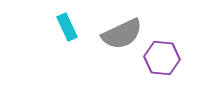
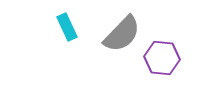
gray semicircle: rotated 21 degrees counterclockwise
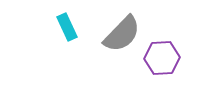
purple hexagon: rotated 8 degrees counterclockwise
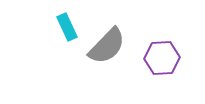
gray semicircle: moved 15 px left, 12 px down
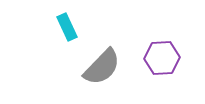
gray semicircle: moved 5 px left, 21 px down
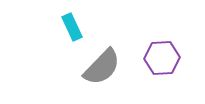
cyan rectangle: moved 5 px right
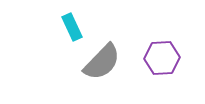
gray semicircle: moved 5 px up
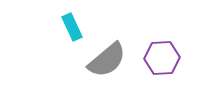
gray semicircle: moved 5 px right, 2 px up; rotated 6 degrees clockwise
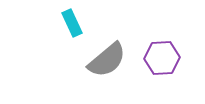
cyan rectangle: moved 4 px up
